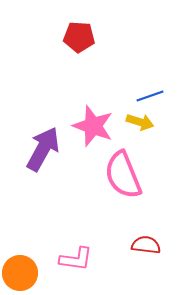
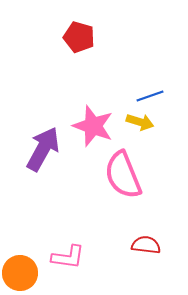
red pentagon: rotated 12 degrees clockwise
pink L-shape: moved 8 px left, 2 px up
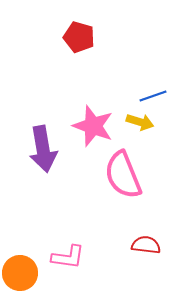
blue line: moved 3 px right
purple arrow: rotated 141 degrees clockwise
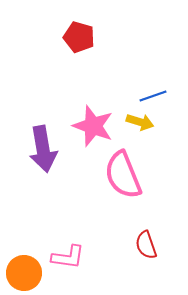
red semicircle: rotated 116 degrees counterclockwise
orange circle: moved 4 px right
